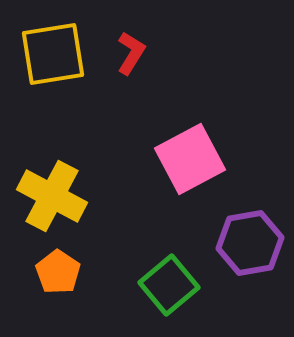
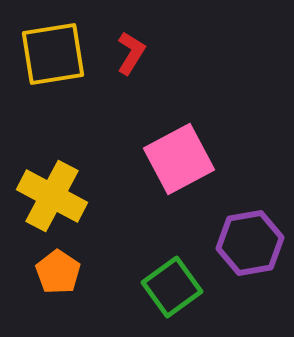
pink square: moved 11 px left
green square: moved 3 px right, 2 px down; rotated 4 degrees clockwise
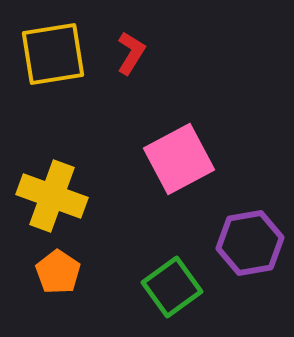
yellow cross: rotated 8 degrees counterclockwise
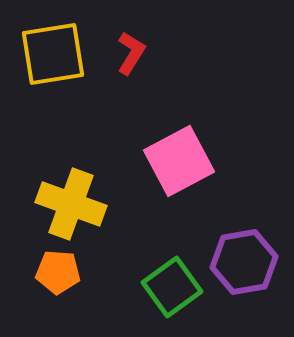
pink square: moved 2 px down
yellow cross: moved 19 px right, 8 px down
purple hexagon: moved 6 px left, 19 px down
orange pentagon: rotated 30 degrees counterclockwise
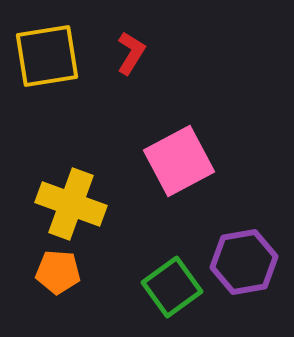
yellow square: moved 6 px left, 2 px down
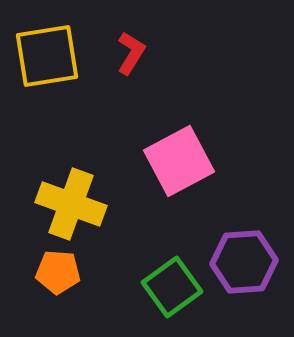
purple hexagon: rotated 6 degrees clockwise
